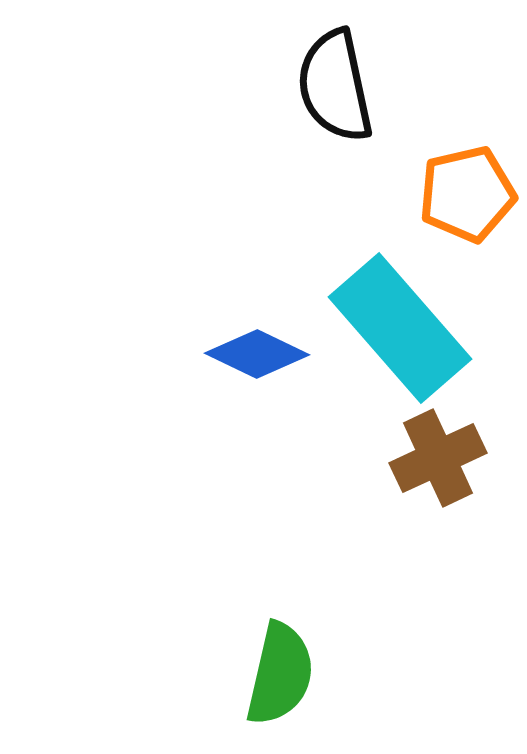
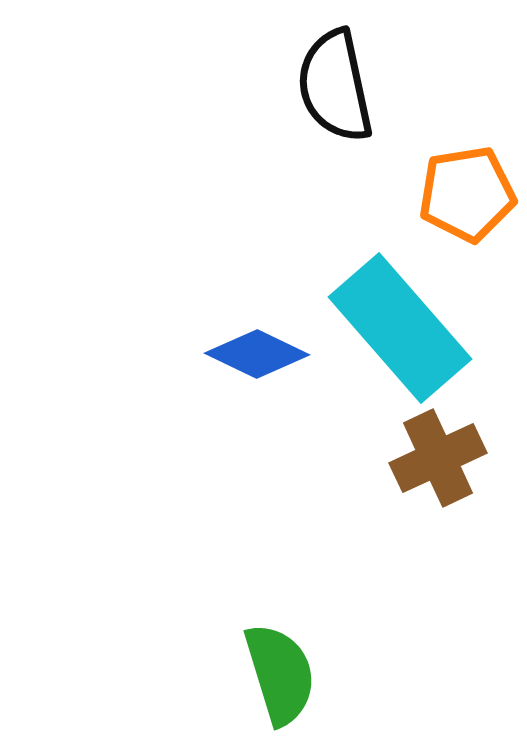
orange pentagon: rotated 4 degrees clockwise
green semicircle: rotated 30 degrees counterclockwise
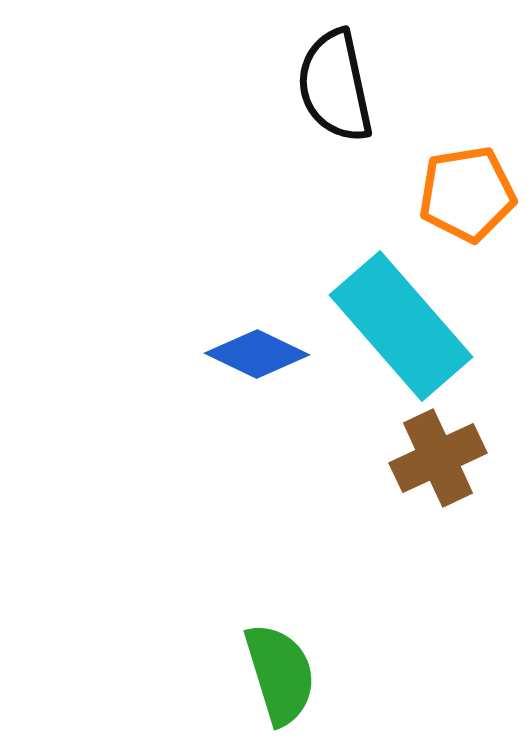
cyan rectangle: moved 1 px right, 2 px up
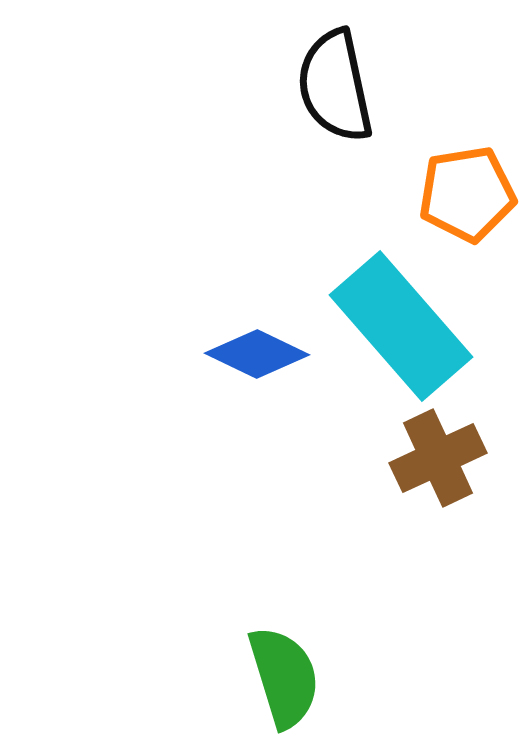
green semicircle: moved 4 px right, 3 px down
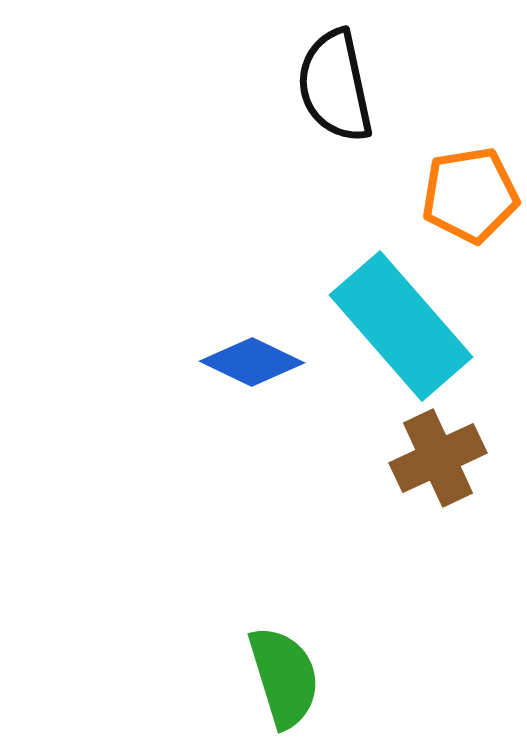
orange pentagon: moved 3 px right, 1 px down
blue diamond: moved 5 px left, 8 px down
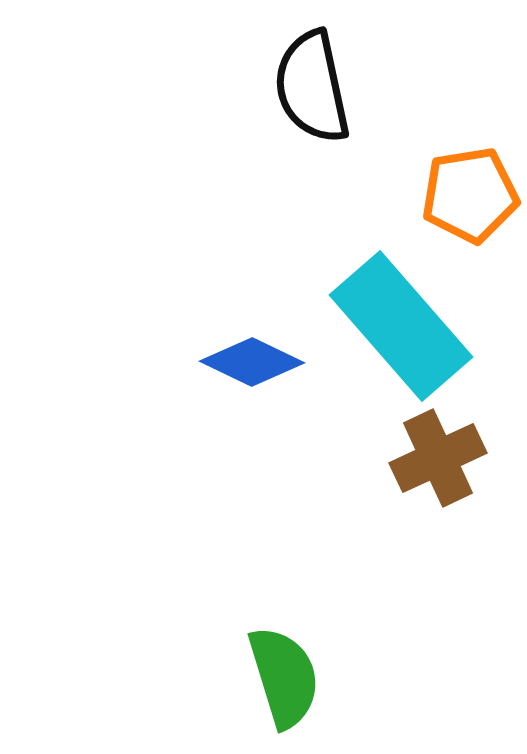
black semicircle: moved 23 px left, 1 px down
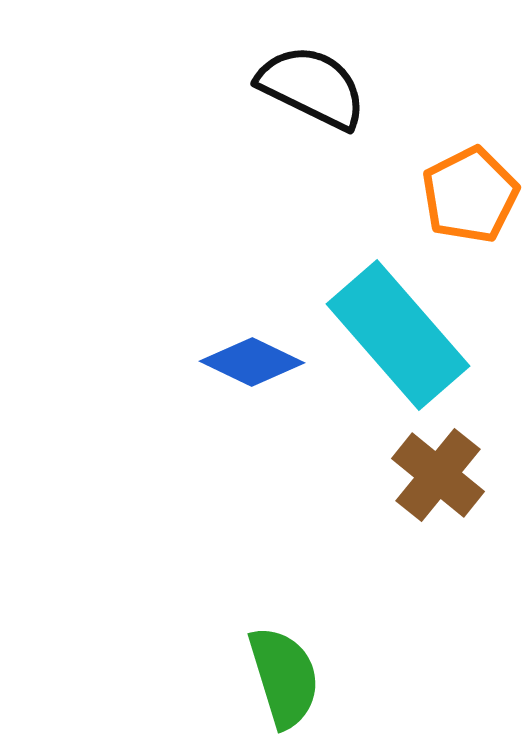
black semicircle: rotated 128 degrees clockwise
orange pentagon: rotated 18 degrees counterclockwise
cyan rectangle: moved 3 px left, 9 px down
brown cross: moved 17 px down; rotated 26 degrees counterclockwise
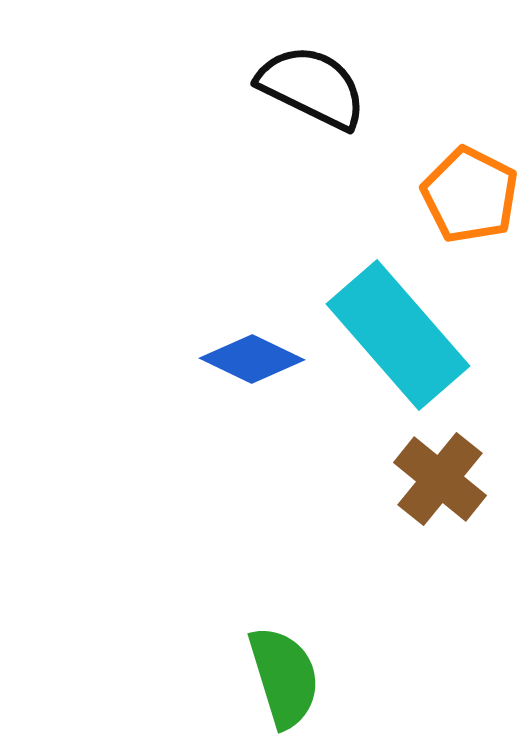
orange pentagon: rotated 18 degrees counterclockwise
blue diamond: moved 3 px up
brown cross: moved 2 px right, 4 px down
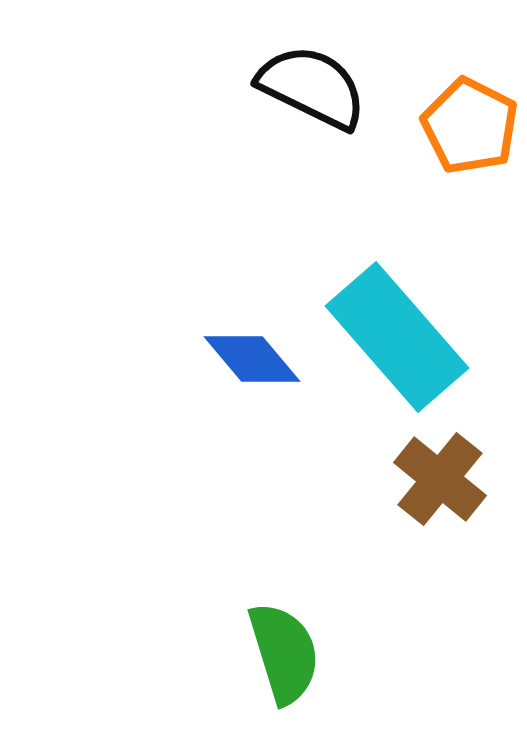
orange pentagon: moved 69 px up
cyan rectangle: moved 1 px left, 2 px down
blue diamond: rotated 24 degrees clockwise
green semicircle: moved 24 px up
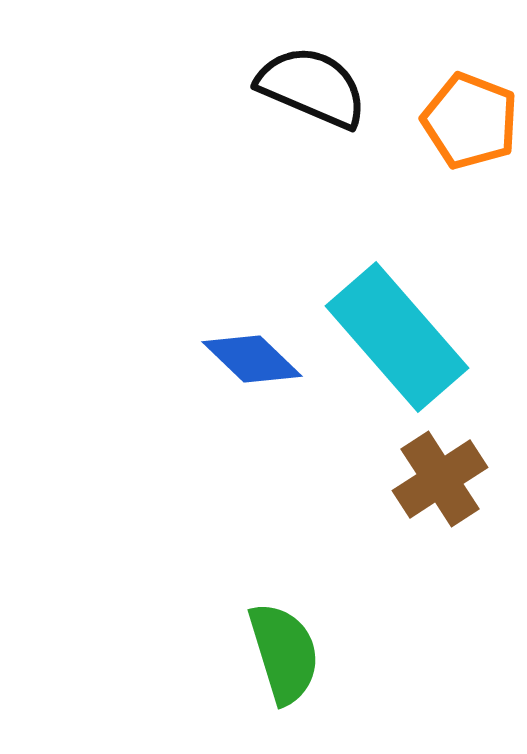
black semicircle: rotated 3 degrees counterclockwise
orange pentagon: moved 5 px up; rotated 6 degrees counterclockwise
blue diamond: rotated 6 degrees counterclockwise
brown cross: rotated 18 degrees clockwise
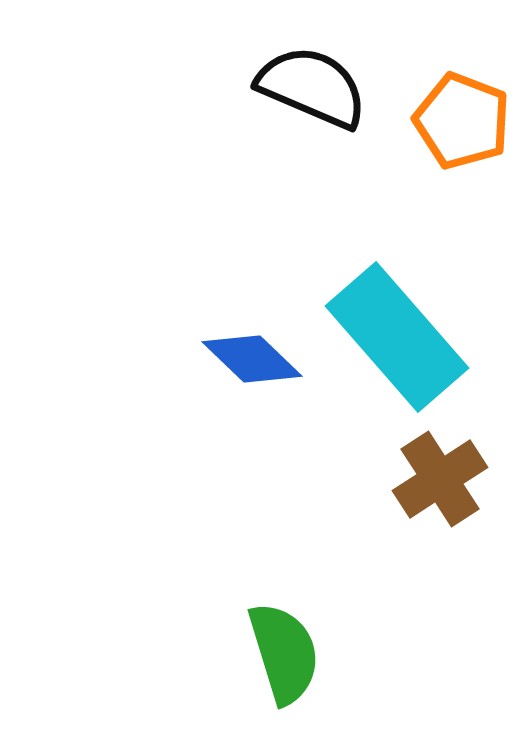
orange pentagon: moved 8 px left
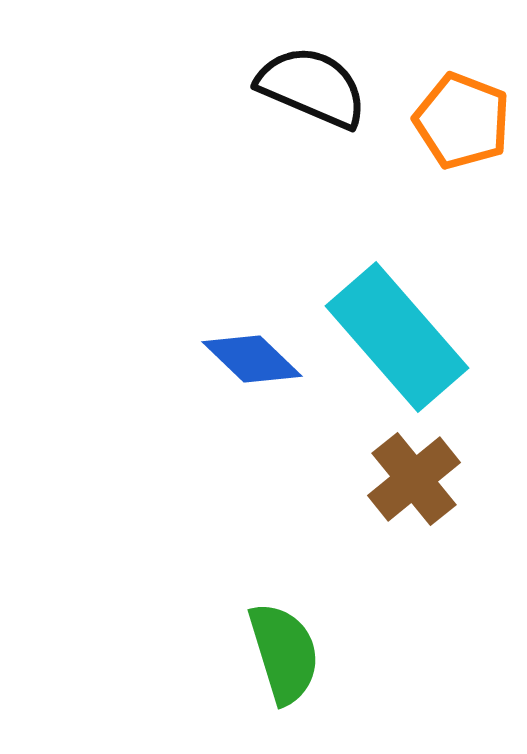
brown cross: moved 26 px left; rotated 6 degrees counterclockwise
